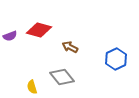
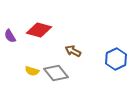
purple semicircle: rotated 80 degrees clockwise
brown arrow: moved 3 px right, 4 px down
gray diamond: moved 6 px left, 4 px up
yellow semicircle: moved 16 px up; rotated 56 degrees counterclockwise
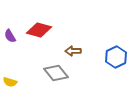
brown arrow: rotated 28 degrees counterclockwise
blue hexagon: moved 2 px up
yellow semicircle: moved 22 px left, 11 px down
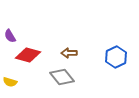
red diamond: moved 11 px left, 25 px down
brown arrow: moved 4 px left, 2 px down
gray diamond: moved 6 px right, 4 px down
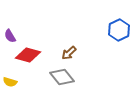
brown arrow: rotated 42 degrees counterclockwise
blue hexagon: moved 3 px right, 27 px up
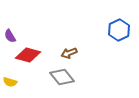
brown arrow: rotated 21 degrees clockwise
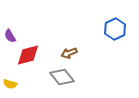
blue hexagon: moved 4 px left, 1 px up
red diamond: rotated 30 degrees counterclockwise
yellow semicircle: moved 2 px down
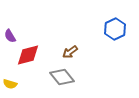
brown arrow: moved 1 px right, 1 px up; rotated 14 degrees counterclockwise
